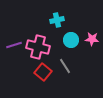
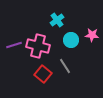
cyan cross: rotated 24 degrees counterclockwise
pink star: moved 4 px up
pink cross: moved 1 px up
red square: moved 2 px down
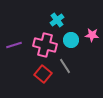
pink cross: moved 7 px right, 1 px up
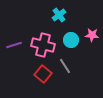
cyan cross: moved 2 px right, 5 px up
pink cross: moved 2 px left
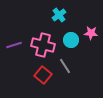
pink star: moved 1 px left, 2 px up
red square: moved 1 px down
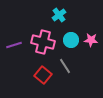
pink star: moved 7 px down
pink cross: moved 3 px up
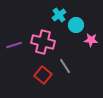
cyan circle: moved 5 px right, 15 px up
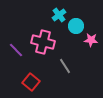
cyan circle: moved 1 px down
purple line: moved 2 px right, 5 px down; rotated 63 degrees clockwise
red square: moved 12 px left, 7 px down
